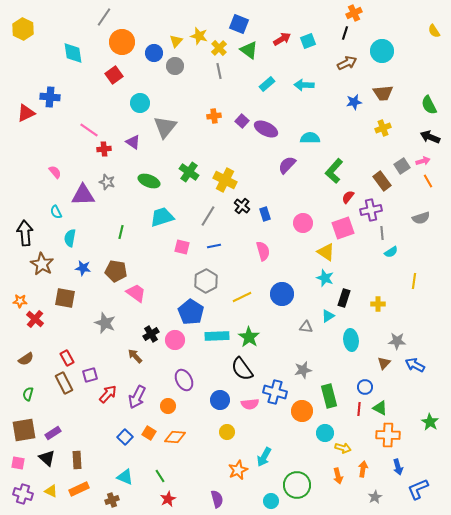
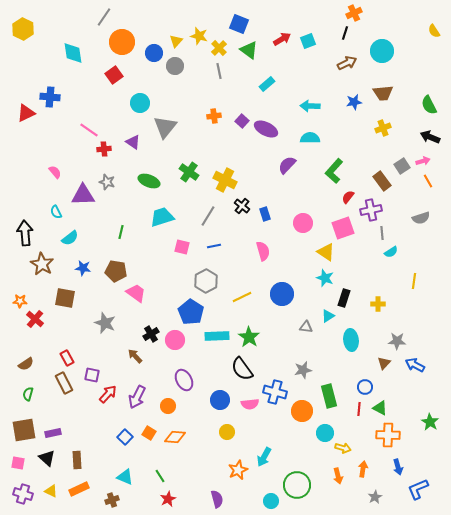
cyan arrow at (304, 85): moved 6 px right, 21 px down
cyan semicircle at (70, 238): rotated 138 degrees counterclockwise
brown semicircle at (26, 359): moved 5 px down
purple square at (90, 375): moved 2 px right; rotated 28 degrees clockwise
purple rectangle at (53, 433): rotated 21 degrees clockwise
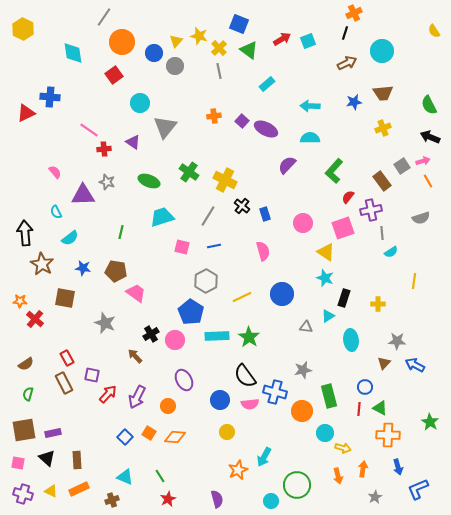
black semicircle at (242, 369): moved 3 px right, 7 px down
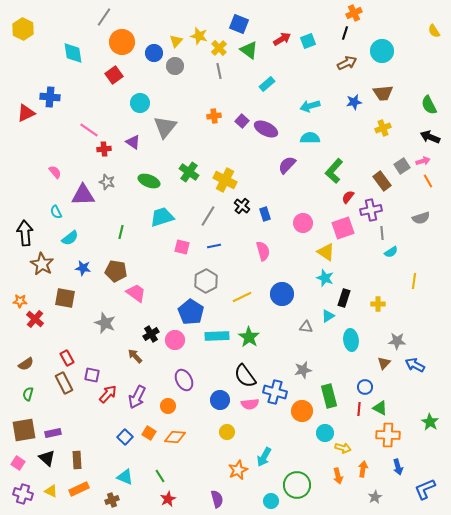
cyan arrow at (310, 106): rotated 18 degrees counterclockwise
pink square at (18, 463): rotated 24 degrees clockwise
blue L-shape at (418, 489): moved 7 px right
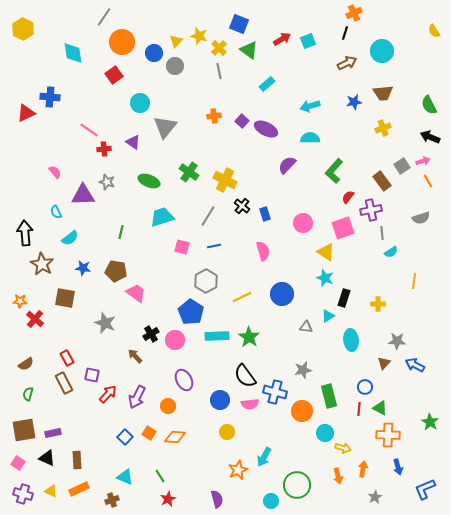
black triangle at (47, 458): rotated 18 degrees counterclockwise
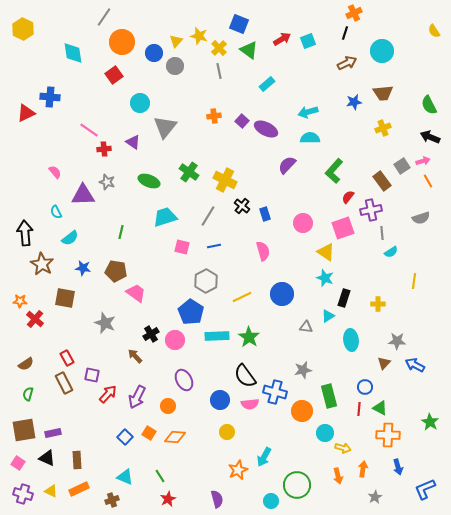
cyan arrow at (310, 106): moved 2 px left, 6 px down
cyan trapezoid at (162, 217): moved 3 px right
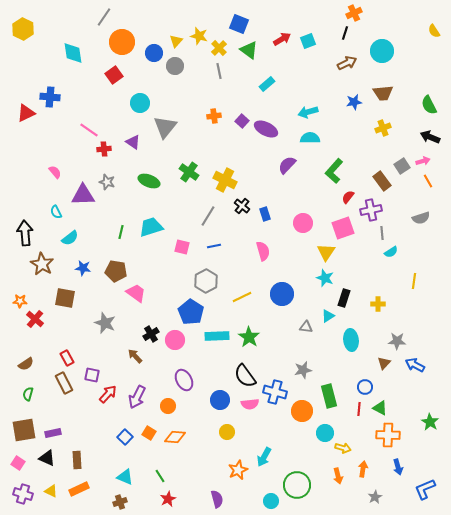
cyan trapezoid at (165, 217): moved 14 px left, 10 px down
yellow triangle at (326, 252): rotated 30 degrees clockwise
brown cross at (112, 500): moved 8 px right, 2 px down
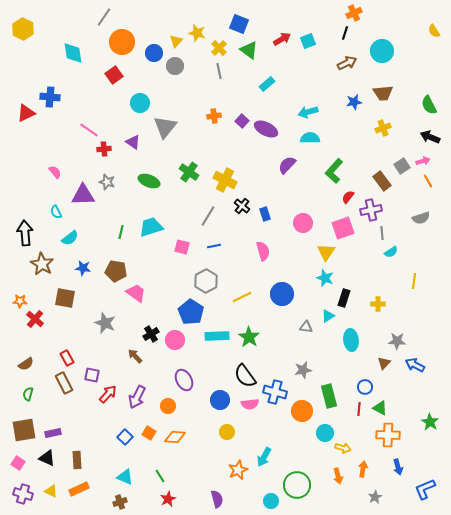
yellow star at (199, 36): moved 2 px left, 3 px up
